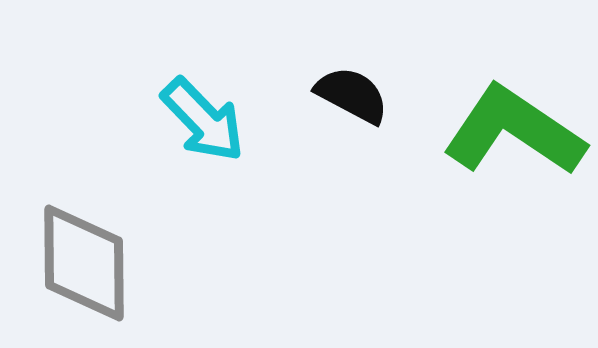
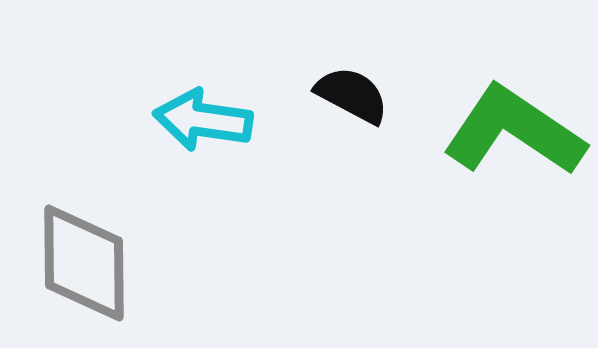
cyan arrow: rotated 142 degrees clockwise
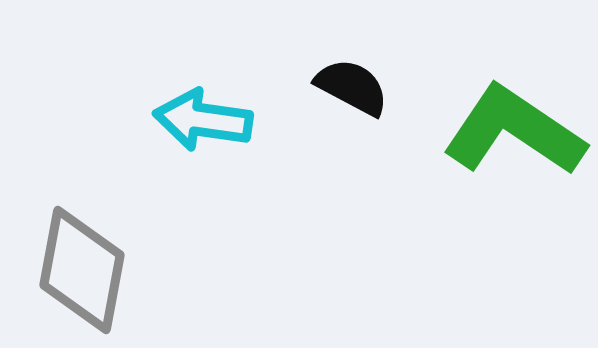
black semicircle: moved 8 px up
gray diamond: moved 2 px left, 7 px down; rotated 11 degrees clockwise
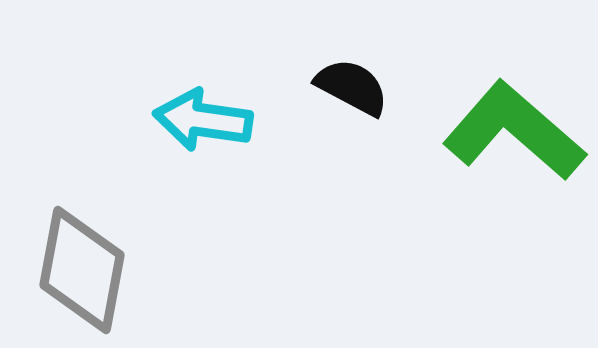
green L-shape: rotated 7 degrees clockwise
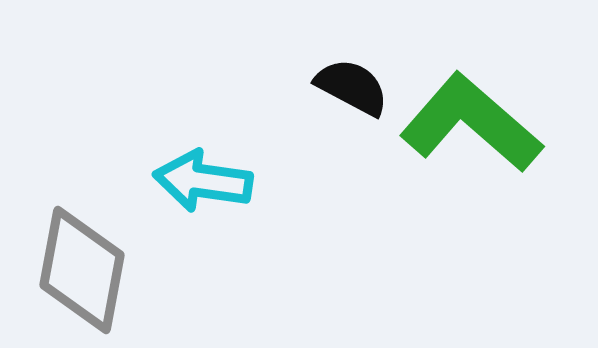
cyan arrow: moved 61 px down
green L-shape: moved 43 px left, 8 px up
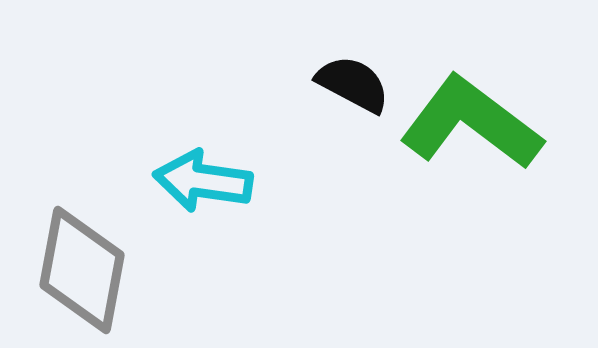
black semicircle: moved 1 px right, 3 px up
green L-shape: rotated 4 degrees counterclockwise
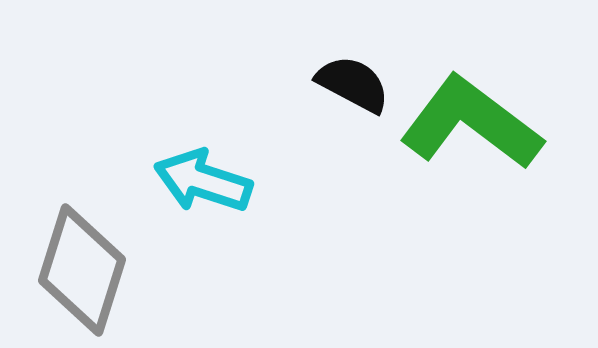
cyan arrow: rotated 10 degrees clockwise
gray diamond: rotated 7 degrees clockwise
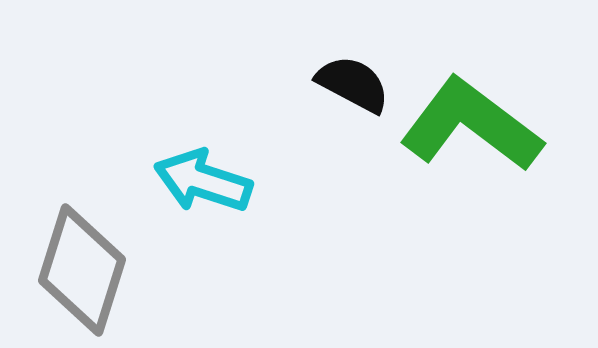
green L-shape: moved 2 px down
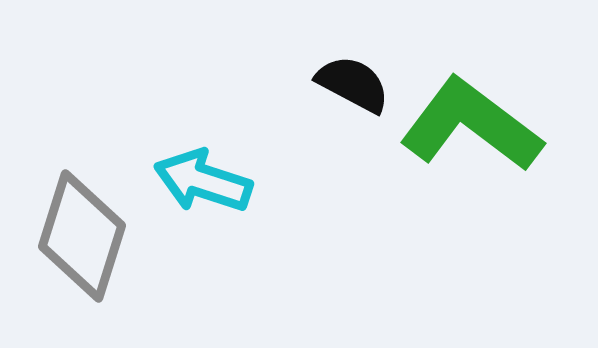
gray diamond: moved 34 px up
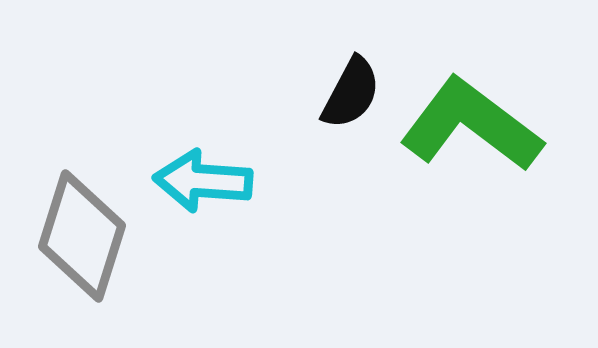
black semicircle: moved 2 px left, 9 px down; rotated 90 degrees clockwise
cyan arrow: rotated 14 degrees counterclockwise
